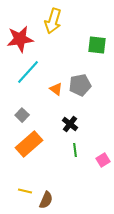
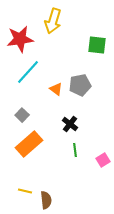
brown semicircle: rotated 30 degrees counterclockwise
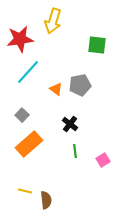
green line: moved 1 px down
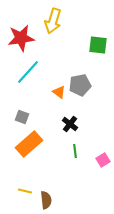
red star: moved 1 px right, 1 px up
green square: moved 1 px right
orange triangle: moved 3 px right, 3 px down
gray square: moved 2 px down; rotated 24 degrees counterclockwise
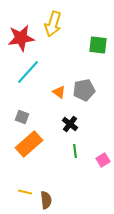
yellow arrow: moved 3 px down
gray pentagon: moved 4 px right, 5 px down
yellow line: moved 1 px down
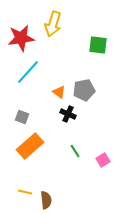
black cross: moved 2 px left, 10 px up; rotated 14 degrees counterclockwise
orange rectangle: moved 1 px right, 2 px down
green line: rotated 24 degrees counterclockwise
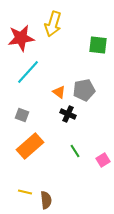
gray square: moved 2 px up
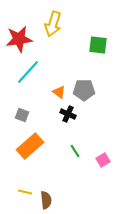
red star: moved 2 px left, 1 px down
gray pentagon: rotated 10 degrees clockwise
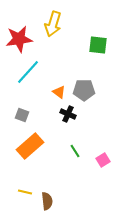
brown semicircle: moved 1 px right, 1 px down
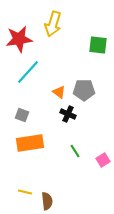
orange rectangle: moved 3 px up; rotated 32 degrees clockwise
